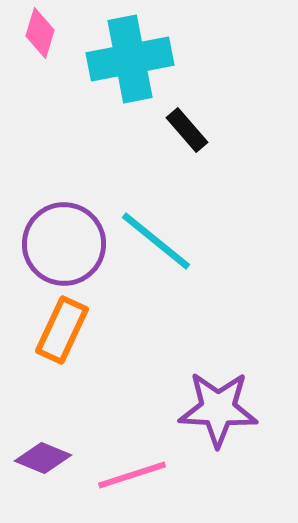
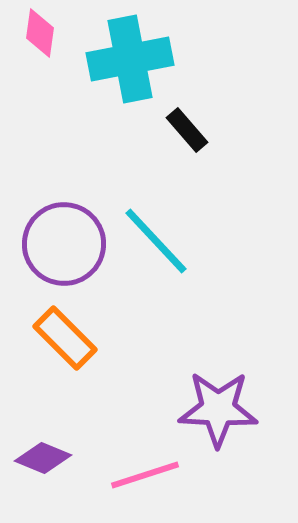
pink diamond: rotated 9 degrees counterclockwise
cyan line: rotated 8 degrees clockwise
orange rectangle: moved 3 px right, 8 px down; rotated 70 degrees counterclockwise
pink line: moved 13 px right
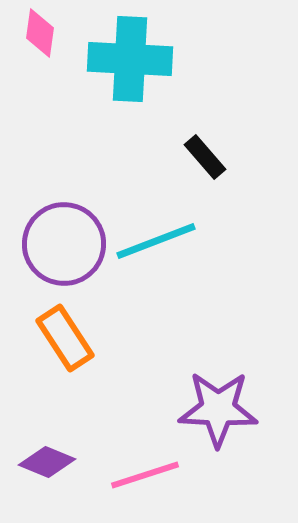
cyan cross: rotated 14 degrees clockwise
black rectangle: moved 18 px right, 27 px down
cyan line: rotated 68 degrees counterclockwise
orange rectangle: rotated 12 degrees clockwise
purple diamond: moved 4 px right, 4 px down
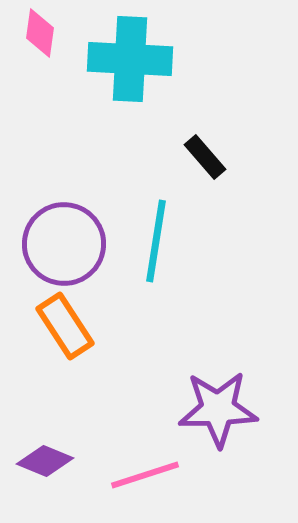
cyan line: rotated 60 degrees counterclockwise
orange rectangle: moved 12 px up
purple star: rotated 4 degrees counterclockwise
purple diamond: moved 2 px left, 1 px up
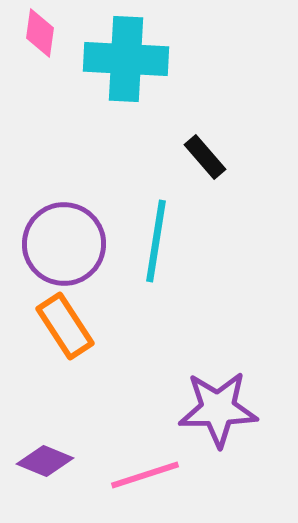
cyan cross: moved 4 px left
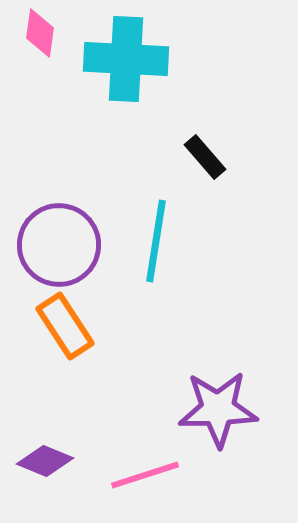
purple circle: moved 5 px left, 1 px down
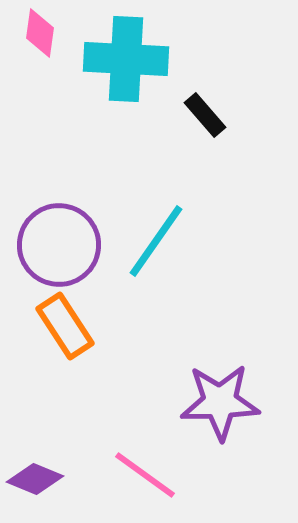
black rectangle: moved 42 px up
cyan line: rotated 26 degrees clockwise
purple star: moved 2 px right, 7 px up
purple diamond: moved 10 px left, 18 px down
pink line: rotated 54 degrees clockwise
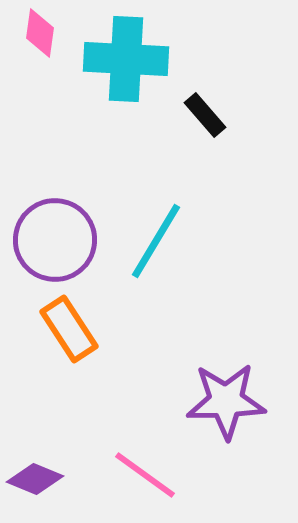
cyan line: rotated 4 degrees counterclockwise
purple circle: moved 4 px left, 5 px up
orange rectangle: moved 4 px right, 3 px down
purple star: moved 6 px right, 1 px up
